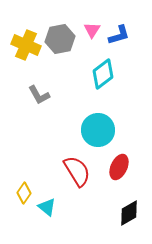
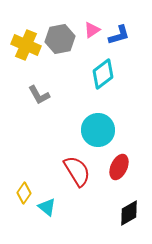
pink triangle: rotated 24 degrees clockwise
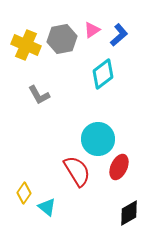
blue L-shape: rotated 25 degrees counterclockwise
gray hexagon: moved 2 px right
cyan circle: moved 9 px down
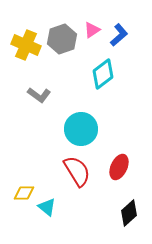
gray hexagon: rotated 8 degrees counterclockwise
gray L-shape: rotated 25 degrees counterclockwise
cyan circle: moved 17 px left, 10 px up
yellow diamond: rotated 55 degrees clockwise
black diamond: rotated 12 degrees counterclockwise
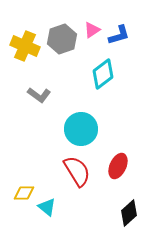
blue L-shape: rotated 25 degrees clockwise
yellow cross: moved 1 px left, 1 px down
red ellipse: moved 1 px left, 1 px up
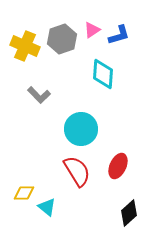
cyan diamond: rotated 48 degrees counterclockwise
gray L-shape: rotated 10 degrees clockwise
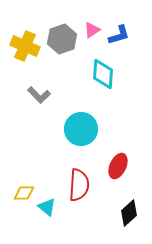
red semicircle: moved 2 px right, 14 px down; rotated 36 degrees clockwise
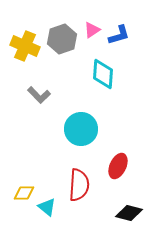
black diamond: rotated 56 degrees clockwise
